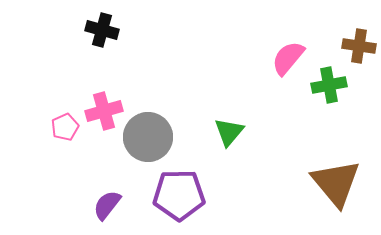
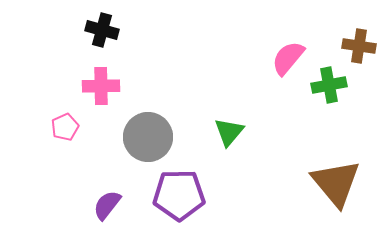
pink cross: moved 3 px left, 25 px up; rotated 15 degrees clockwise
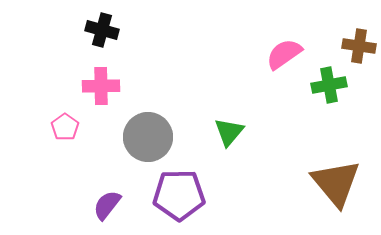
pink semicircle: moved 4 px left, 4 px up; rotated 15 degrees clockwise
pink pentagon: rotated 12 degrees counterclockwise
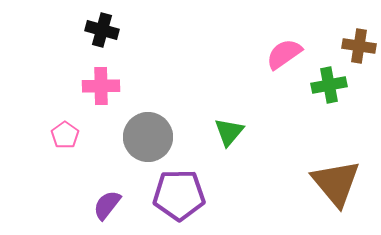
pink pentagon: moved 8 px down
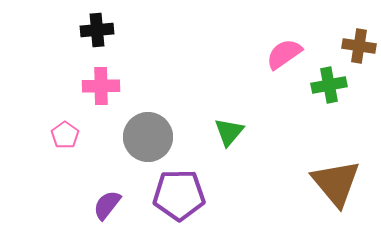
black cross: moved 5 px left; rotated 20 degrees counterclockwise
